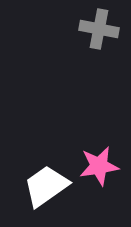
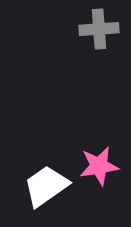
gray cross: rotated 15 degrees counterclockwise
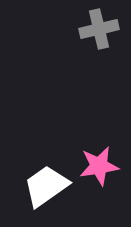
gray cross: rotated 9 degrees counterclockwise
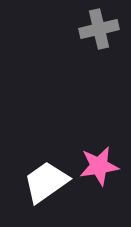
white trapezoid: moved 4 px up
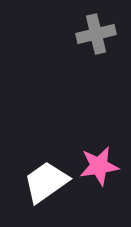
gray cross: moved 3 px left, 5 px down
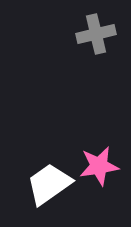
white trapezoid: moved 3 px right, 2 px down
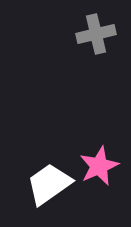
pink star: rotated 15 degrees counterclockwise
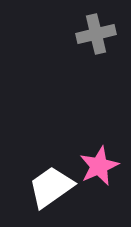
white trapezoid: moved 2 px right, 3 px down
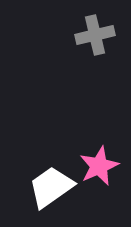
gray cross: moved 1 px left, 1 px down
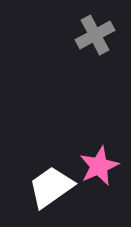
gray cross: rotated 15 degrees counterclockwise
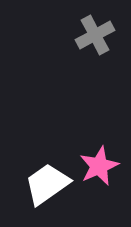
white trapezoid: moved 4 px left, 3 px up
